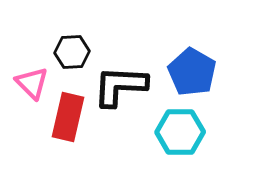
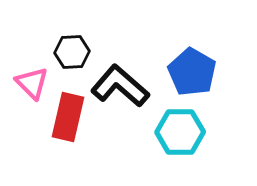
black L-shape: rotated 38 degrees clockwise
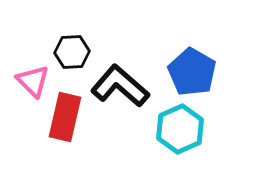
pink triangle: moved 1 px right, 2 px up
red rectangle: moved 3 px left
cyan hexagon: moved 3 px up; rotated 24 degrees counterclockwise
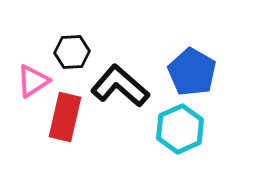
pink triangle: rotated 42 degrees clockwise
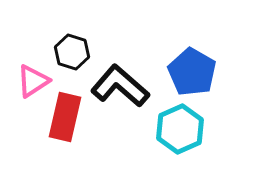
black hexagon: rotated 20 degrees clockwise
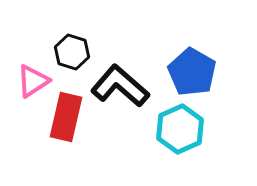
red rectangle: moved 1 px right
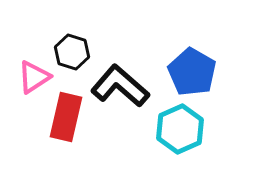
pink triangle: moved 1 px right, 4 px up
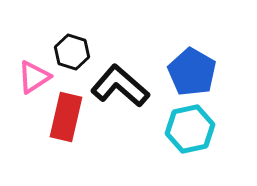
cyan hexagon: moved 10 px right; rotated 12 degrees clockwise
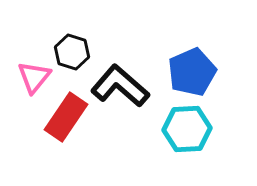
blue pentagon: rotated 18 degrees clockwise
pink triangle: rotated 18 degrees counterclockwise
red rectangle: rotated 21 degrees clockwise
cyan hexagon: moved 3 px left; rotated 9 degrees clockwise
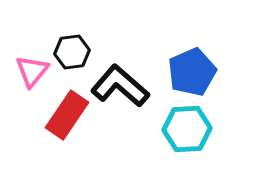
black hexagon: rotated 24 degrees counterclockwise
pink triangle: moved 2 px left, 6 px up
red rectangle: moved 1 px right, 2 px up
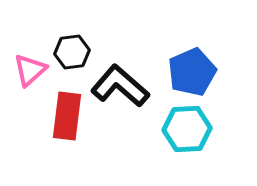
pink triangle: moved 2 px left, 1 px up; rotated 9 degrees clockwise
red rectangle: moved 1 px down; rotated 27 degrees counterclockwise
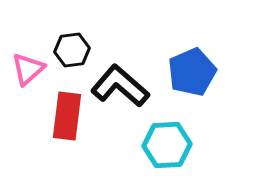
black hexagon: moved 2 px up
pink triangle: moved 2 px left, 1 px up
cyan hexagon: moved 20 px left, 16 px down
